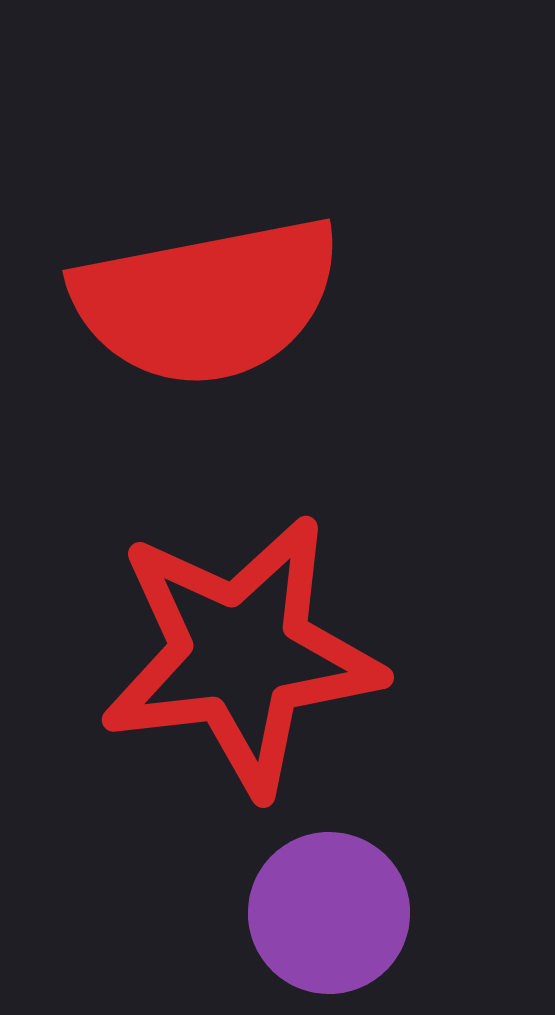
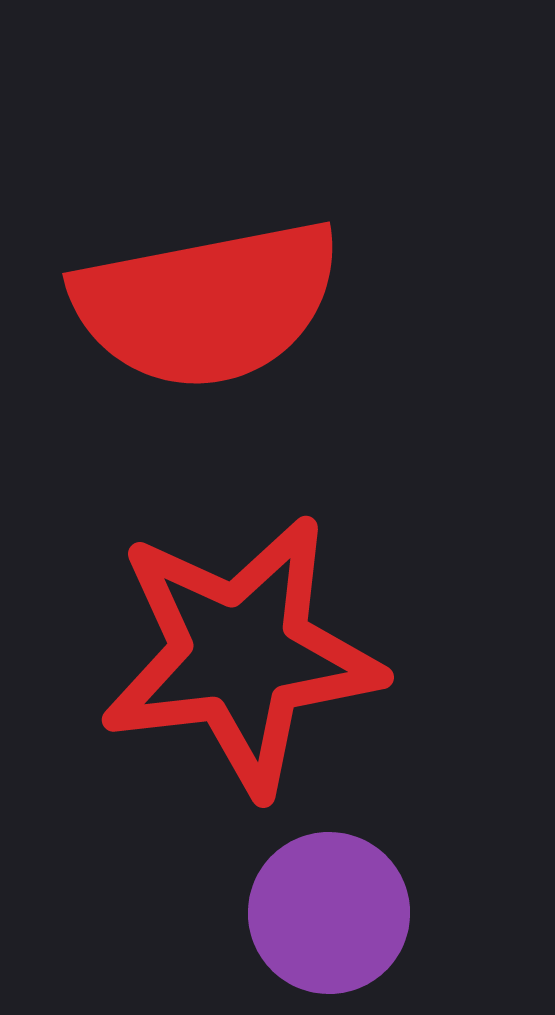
red semicircle: moved 3 px down
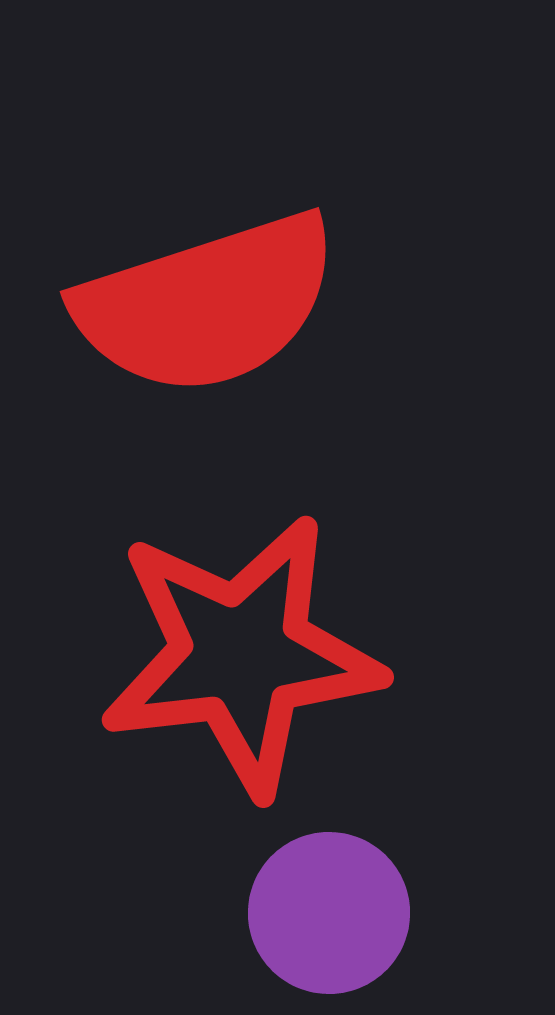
red semicircle: rotated 7 degrees counterclockwise
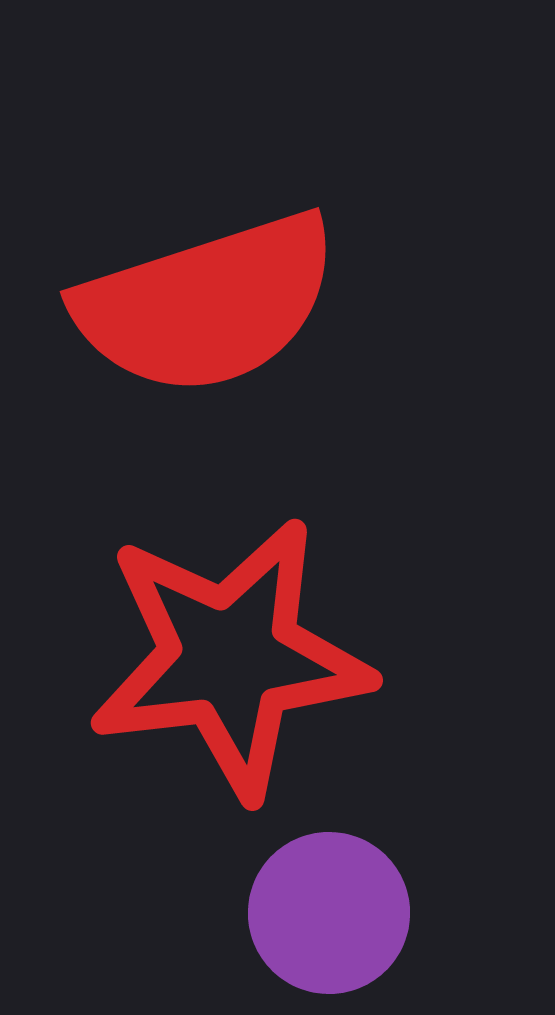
red star: moved 11 px left, 3 px down
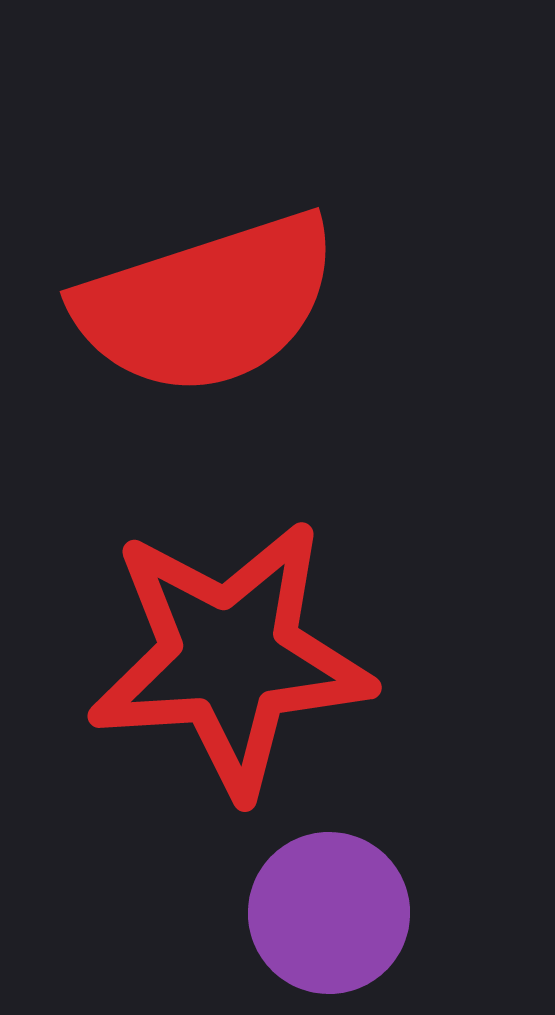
red star: rotated 3 degrees clockwise
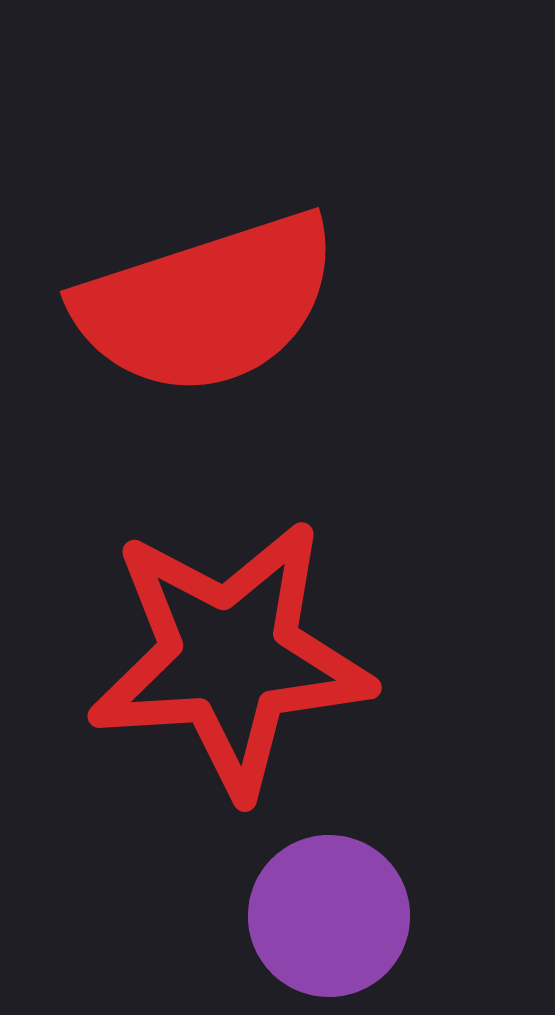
purple circle: moved 3 px down
